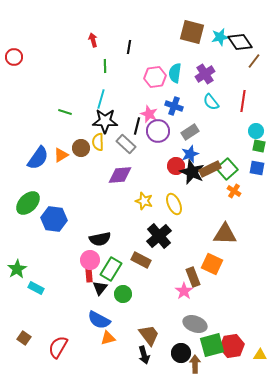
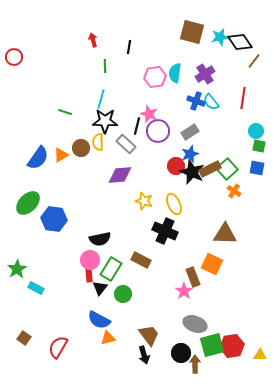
red line at (243, 101): moved 3 px up
blue cross at (174, 106): moved 22 px right, 5 px up
black cross at (159, 236): moved 6 px right, 5 px up; rotated 25 degrees counterclockwise
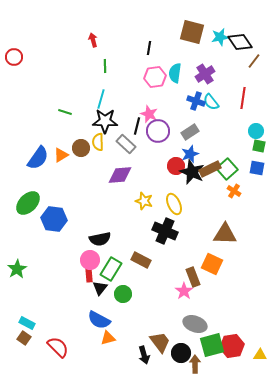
black line at (129, 47): moved 20 px right, 1 px down
cyan rectangle at (36, 288): moved 9 px left, 35 px down
brown trapezoid at (149, 335): moved 11 px right, 7 px down
red semicircle at (58, 347): rotated 105 degrees clockwise
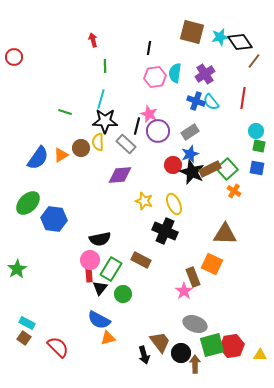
red circle at (176, 166): moved 3 px left, 1 px up
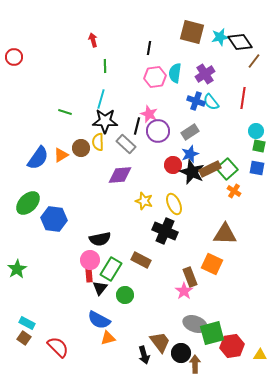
brown rectangle at (193, 277): moved 3 px left
green circle at (123, 294): moved 2 px right, 1 px down
green square at (212, 345): moved 12 px up
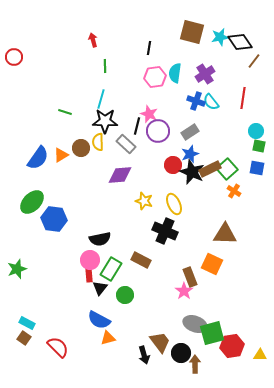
green ellipse at (28, 203): moved 4 px right, 1 px up
green star at (17, 269): rotated 12 degrees clockwise
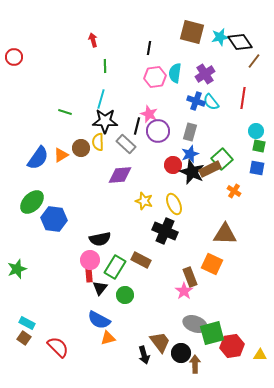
gray rectangle at (190, 132): rotated 42 degrees counterclockwise
green square at (227, 169): moved 5 px left, 10 px up
green rectangle at (111, 269): moved 4 px right, 2 px up
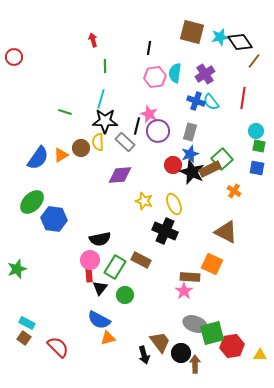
gray rectangle at (126, 144): moved 1 px left, 2 px up
brown triangle at (225, 234): moved 1 px right, 2 px up; rotated 25 degrees clockwise
brown rectangle at (190, 277): rotated 66 degrees counterclockwise
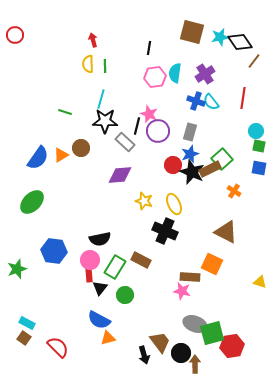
red circle at (14, 57): moved 1 px right, 22 px up
yellow semicircle at (98, 142): moved 10 px left, 78 px up
blue square at (257, 168): moved 2 px right
blue hexagon at (54, 219): moved 32 px down
pink star at (184, 291): moved 2 px left; rotated 24 degrees counterclockwise
yellow triangle at (260, 355): moved 73 px up; rotated 16 degrees clockwise
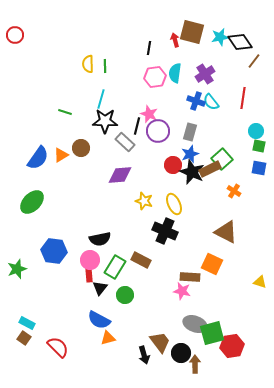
red arrow at (93, 40): moved 82 px right
